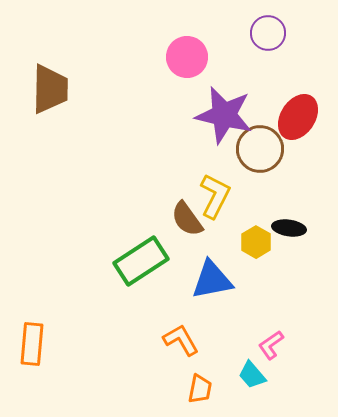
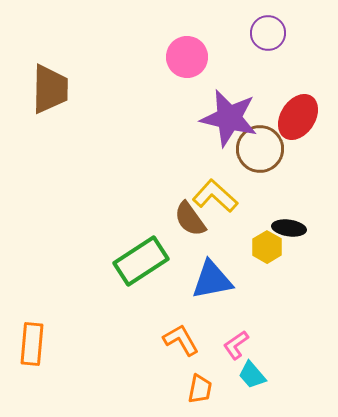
purple star: moved 5 px right, 3 px down
yellow L-shape: rotated 75 degrees counterclockwise
brown semicircle: moved 3 px right
yellow hexagon: moved 11 px right, 5 px down
pink L-shape: moved 35 px left
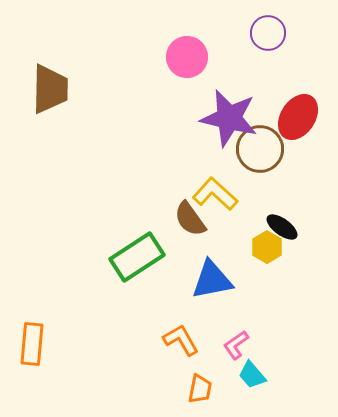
yellow L-shape: moved 2 px up
black ellipse: moved 7 px left, 1 px up; rotated 28 degrees clockwise
green rectangle: moved 4 px left, 4 px up
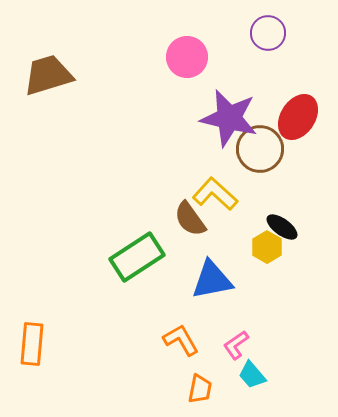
brown trapezoid: moved 2 px left, 14 px up; rotated 108 degrees counterclockwise
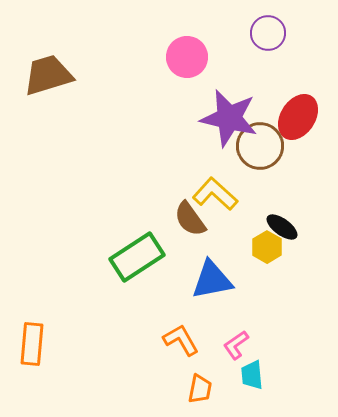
brown circle: moved 3 px up
cyan trapezoid: rotated 36 degrees clockwise
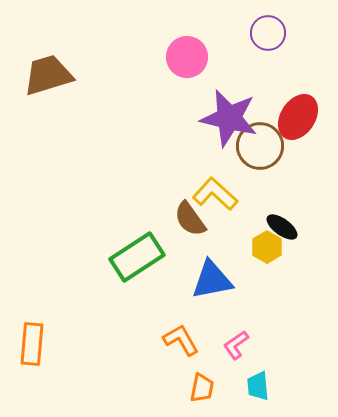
cyan trapezoid: moved 6 px right, 11 px down
orange trapezoid: moved 2 px right, 1 px up
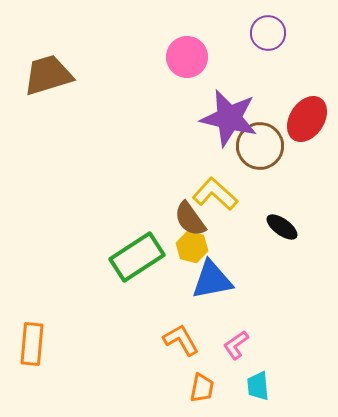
red ellipse: moved 9 px right, 2 px down
yellow hexagon: moved 75 px left; rotated 16 degrees counterclockwise
